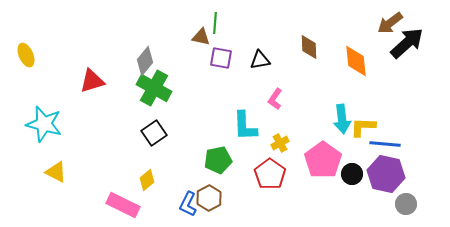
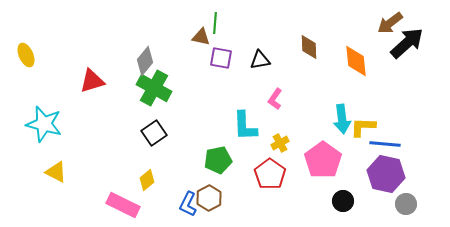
black circle: moved 9 px left, 27 px down
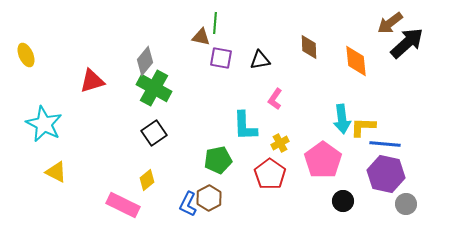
cyan star: rotated 12 degrees clockwise
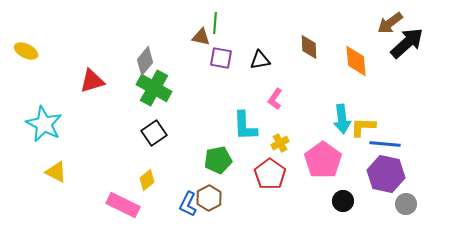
yellow ellipse: moved 4 px up; rotated 40 degrees counterclockwise
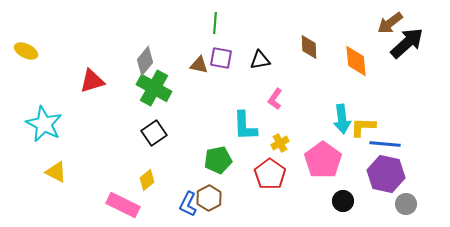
brown triangle: moved 2 px left, 28 px down
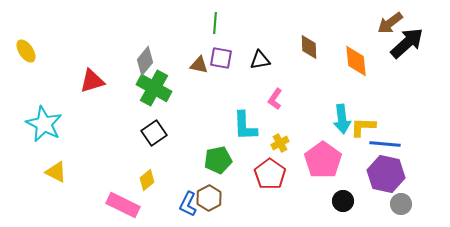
yellow ellipse: rotated 30 degrees clockwise
gray circle: moved 5 px left
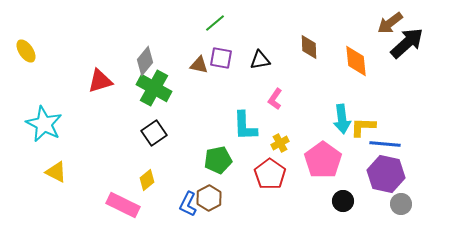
green line: rotated 45 degrees clockwise
red triangle: moved 8 px right
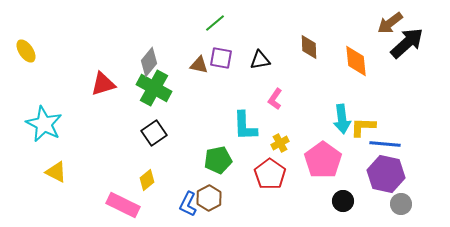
gray diamond: moved 4 px right, 1 px down
red triangle: moved 3 px right, 3 px down
